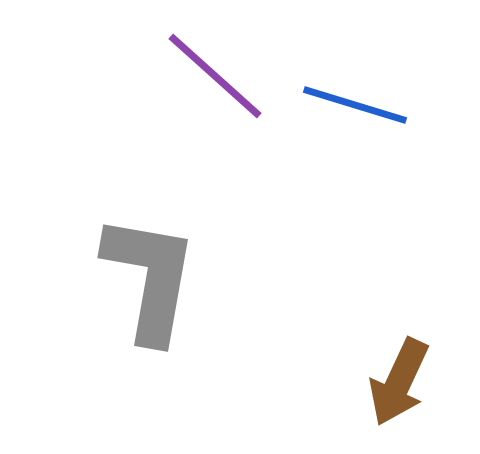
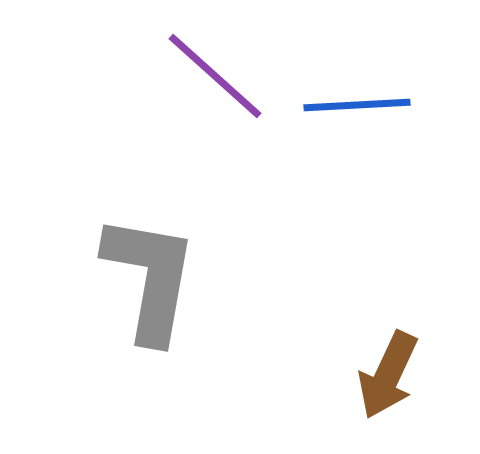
blue line: moved 2 px right; rotated 20 degrees counterclockwise
brown arrow: moved 11 px left, 7 px up
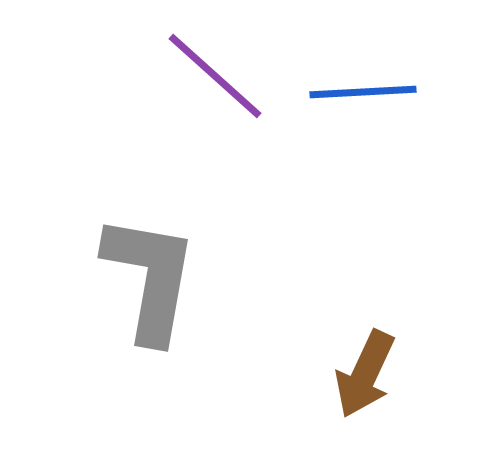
blue line: moved 6 px right, 13 px up
brown arrow: moved 23 px left, 1 px up
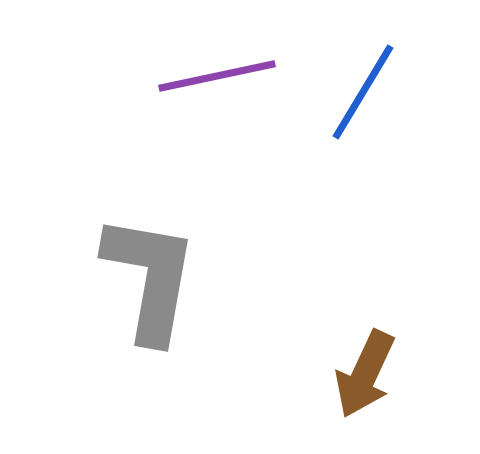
purple line: moved 2 px right; rotated 54 degrees counterclockwise
blue line: rotated 56 degrees counterclockwise
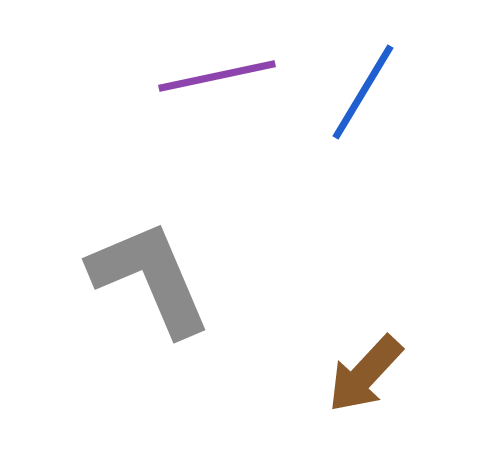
gray L-shape: rotated 33 degrees counterclockwise
brown arrow: rotated 18 degrees clockwise
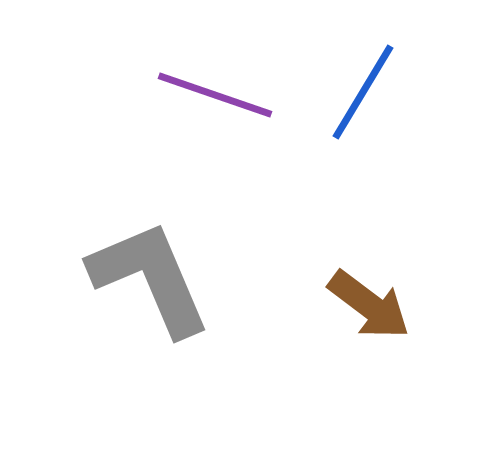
purple line: moved 2 px left, 19 px down; rotated 31 degrees clockwise
brown arrow: moved 4 px right, 69 px up; rotated 96 degrees counterclockwise
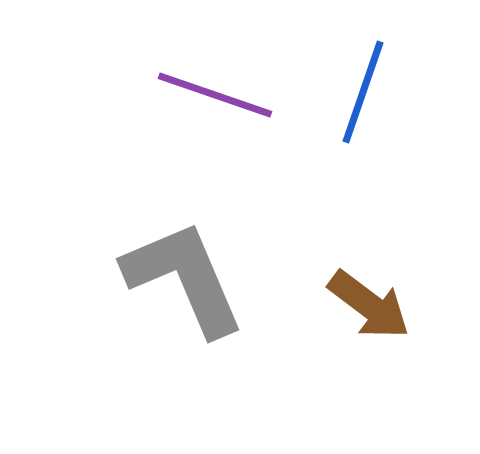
blue line: rotated 12 degrees counterclockwise
gray L-shape: moved 34 px right
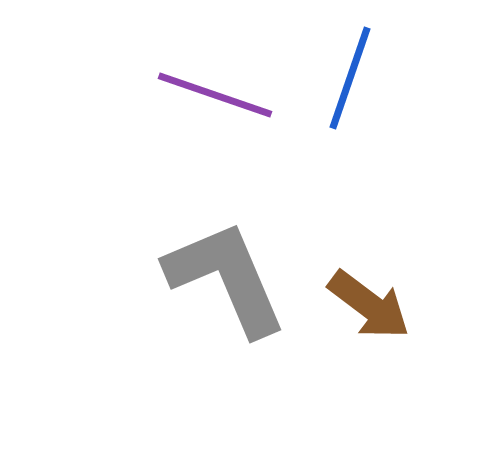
blue line: moved 13 px left, 14 px up
gray L-shape: moved 42 px right
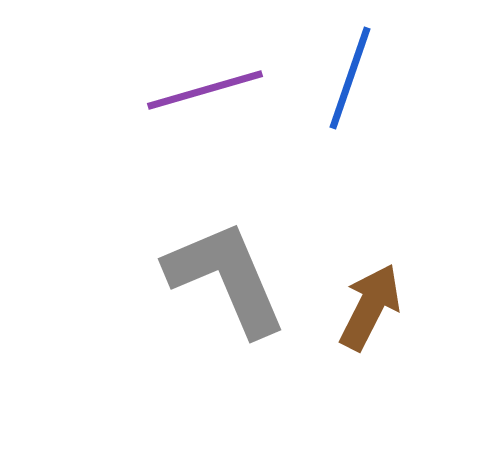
purple line: moved 10 px left, 5 px up; rotated 35 degrees counterclockwise
brown arrow: moved 1 px right, 2 px down; rotated 100 degrees counterclockwise
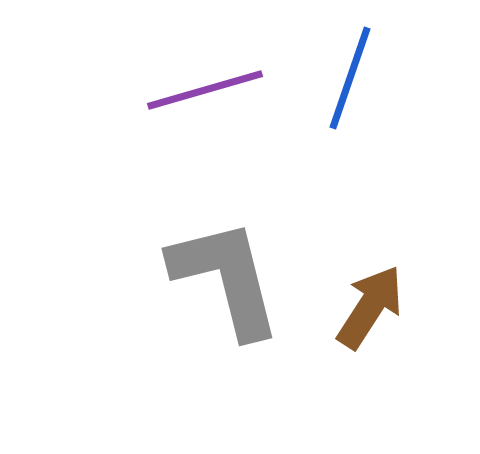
gray L-shape: rotated 9 degrees clockwise
brown arrow: rotated 6 degrees clockwise
